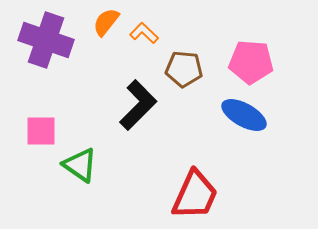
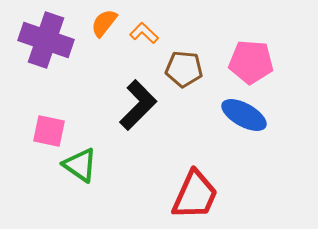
orange semicircle: moved 2 px left, 1 px down
pink square: moved 8 px right; rotated 12 degrees clockwise
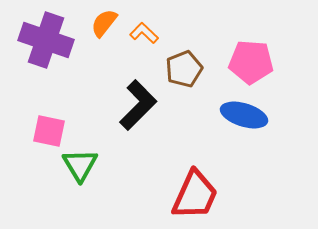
brown pentagon: rotated 27 degrees counterclockwise
blue ellipse: rotated 12 degrees counterclockwise
green triangle: rotated 24 degrees clockwise
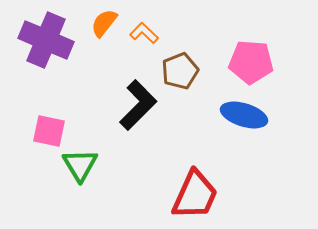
purple cross: rotated 4 degrees clockwise
brown pentagon: moved 4 px left, 2 px down
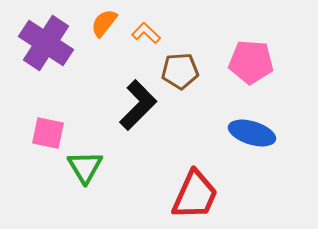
orange L-shape: moved 2 px right
purple cross: moved 3 px down; rotated 10 degrees clockwise
brown pentagon: rotated 18 degrees clockwise
blue ellipse: moved 8 px right, 18 px down
pink square: moved 1 px left, 2 px down
green triangle: moved 5 px right, 2 px down
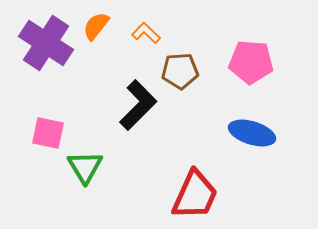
orange semicircle: moved 8 px left, 3 px down
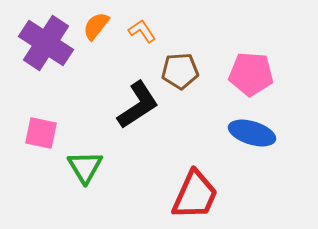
orange L-shape: moved 4 px left, 2 px up; rotated 12 degrees clockwise
pink pentagon: moved 12 px down
black L-shape: rotated 12 degrees clockwise
pink square: moved 7 px left
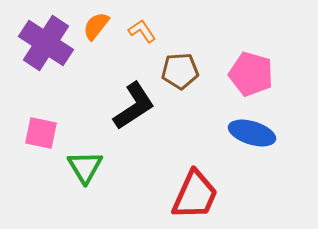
pink pentagon: rotated 12 degrees clockwise
black L-shape: moved 4 px left, 1 px down
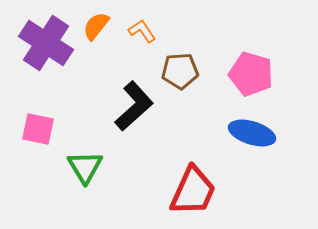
black L-shape: rotated 9 degrees counterclockwise
pink square: moved 3 px left, 4 px up
red trapezoid: moved 2 px left, 4 px up
